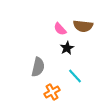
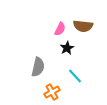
pink semicircle: rotated 112 degrees counterclockwise
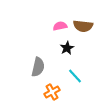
pink semicircle: moved 3 px up; rotated 128 degrees counterclockwise
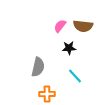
pink semicircle: rotated 40 degrees counterclockwise
black star: moved 2 px right; rotated 24 degrees clockwise
orange cross: moved 5 px left, 2 px down; rotated 28 degrees clockwise
